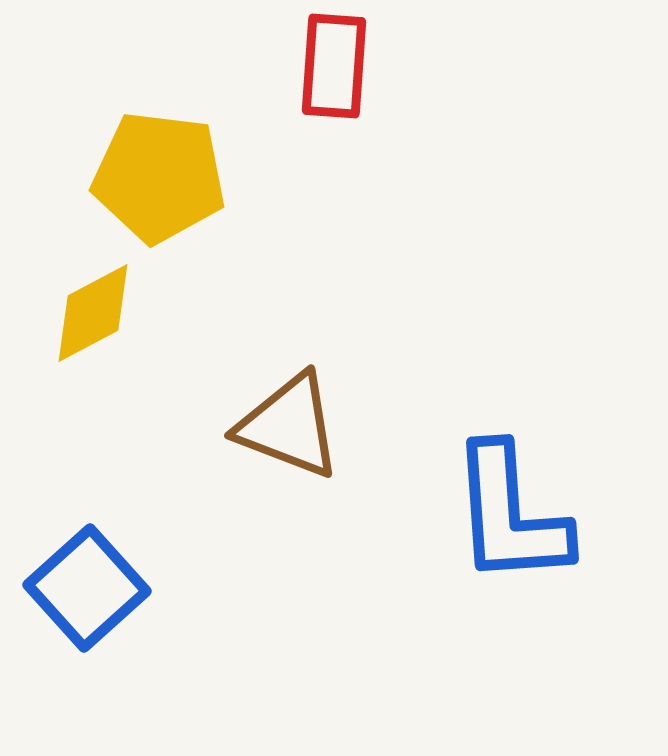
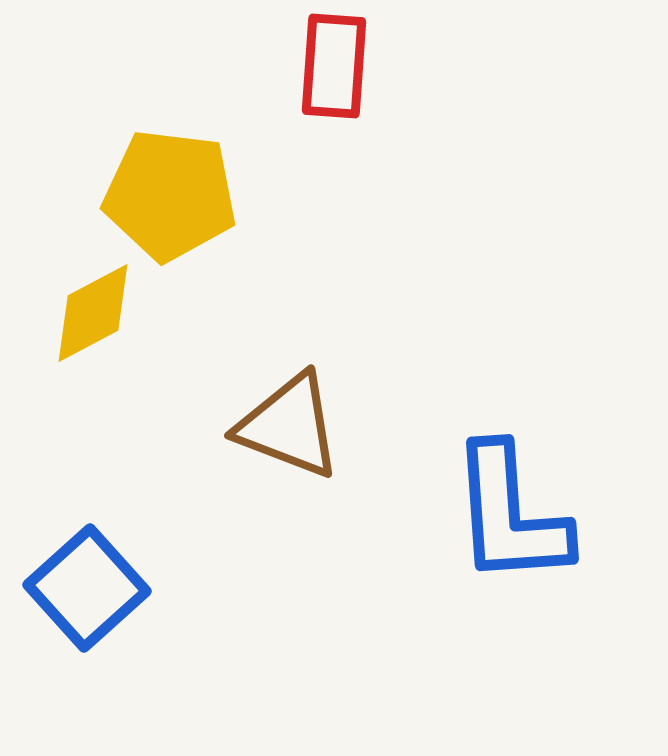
yellow pentagon: moved 11 px right, 18 px down
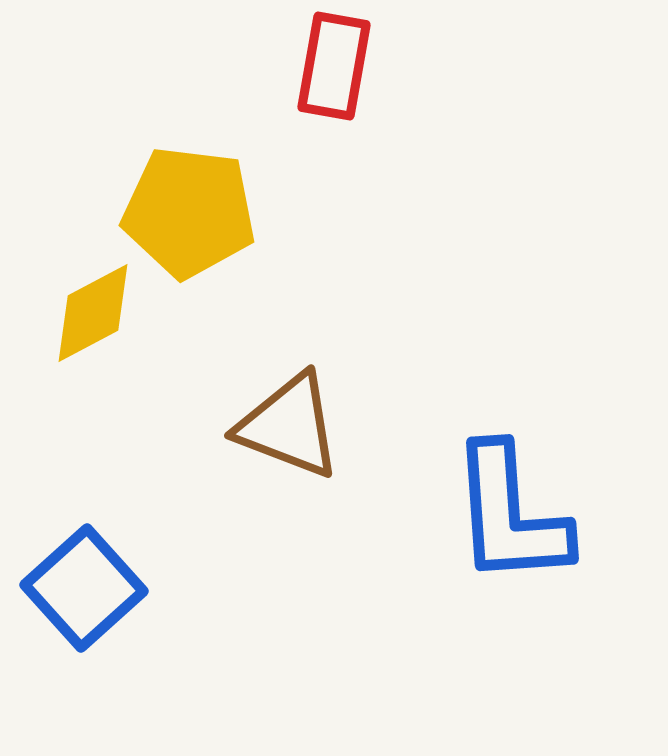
red rectangle: rotated 6 degrees clockwise
yellow pentagon: moved 19 px right, 17 px down
blue square: moved 3 px left
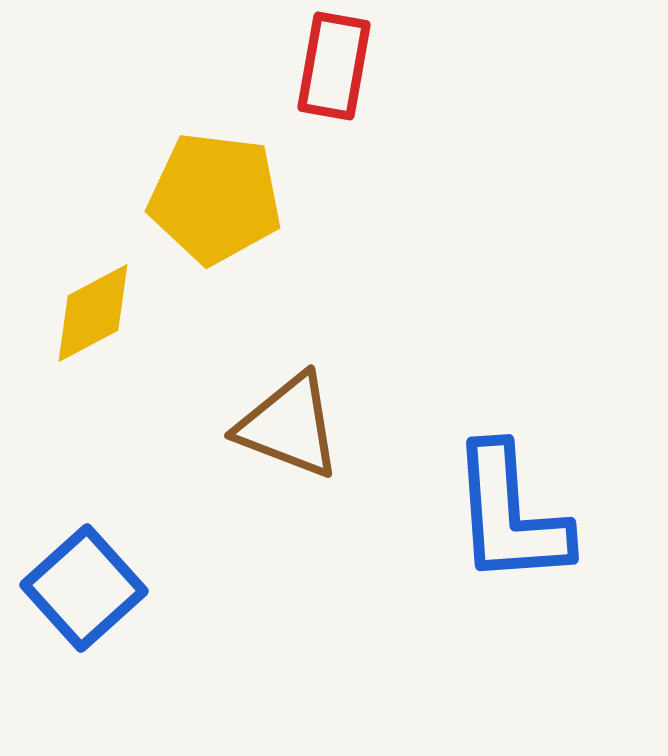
yellow pentagon: moved 26 px right, 14 px up
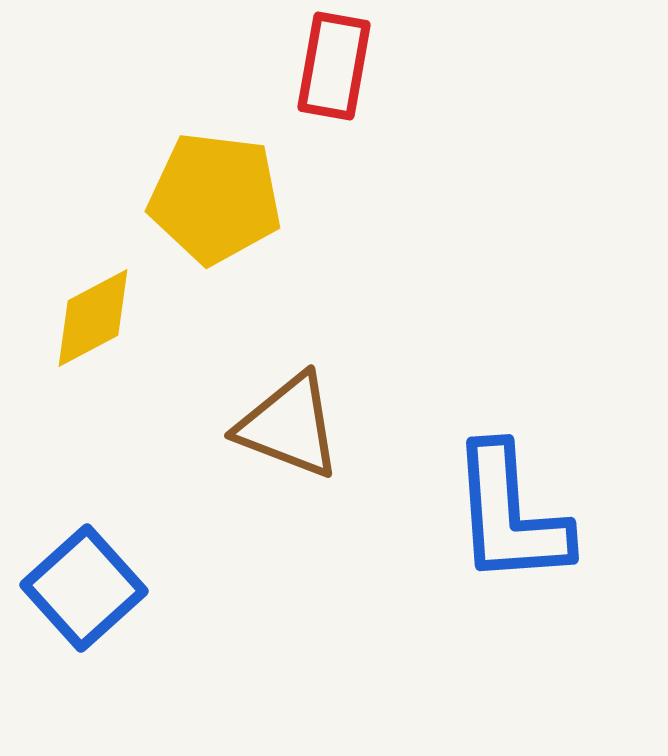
yellow diamond: moved 5 px down
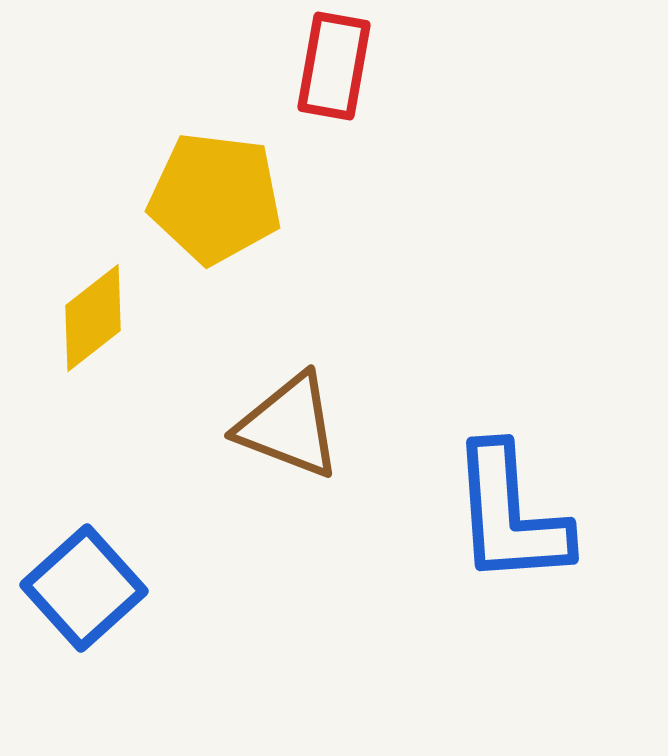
yellow diamond: rotated 10 degrees counterclockwise
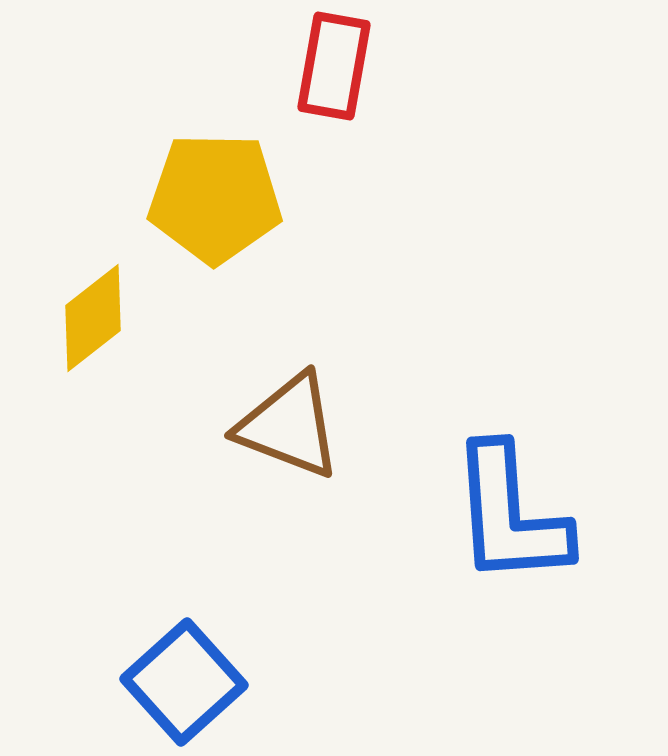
yellow pentagon: rotated 6 degrees counterclockwise
blue square: moved 100 px right, 94 px down
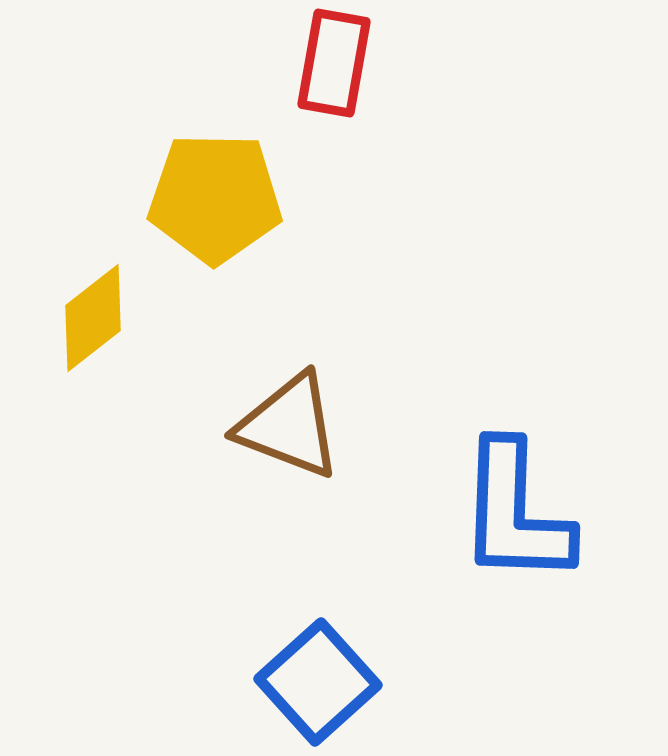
red rectangle: moved 3 px up
blue L-shape: moved 5 px right, 2 px up; rotated 6 degrees clockwise
blue square: moved 134 px right
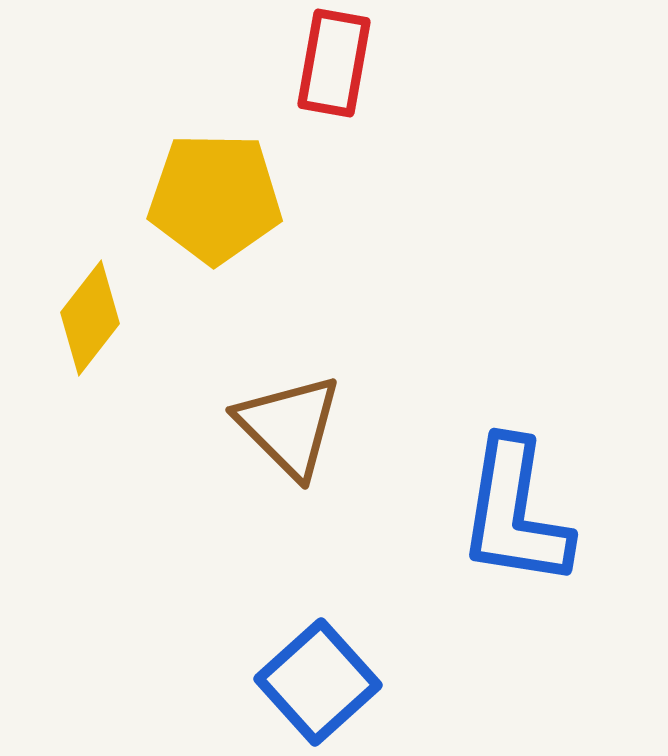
yellow diamond: moved 3 px left; rotated 14 degrees counterclockwise
brown triangle: rotated 24 degrees clockwise
blue L-shape: rotated 7 degrees clockwise
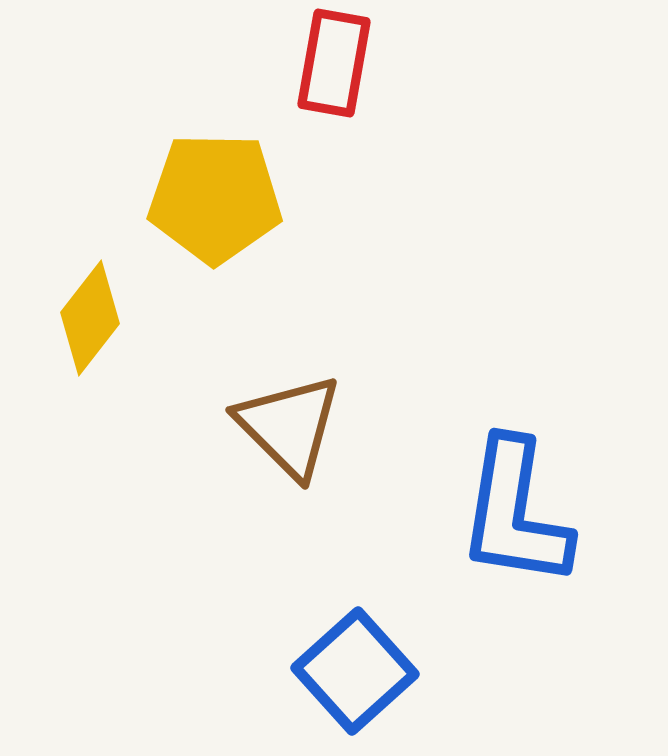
blue square: moved 37 px right, 11 px up
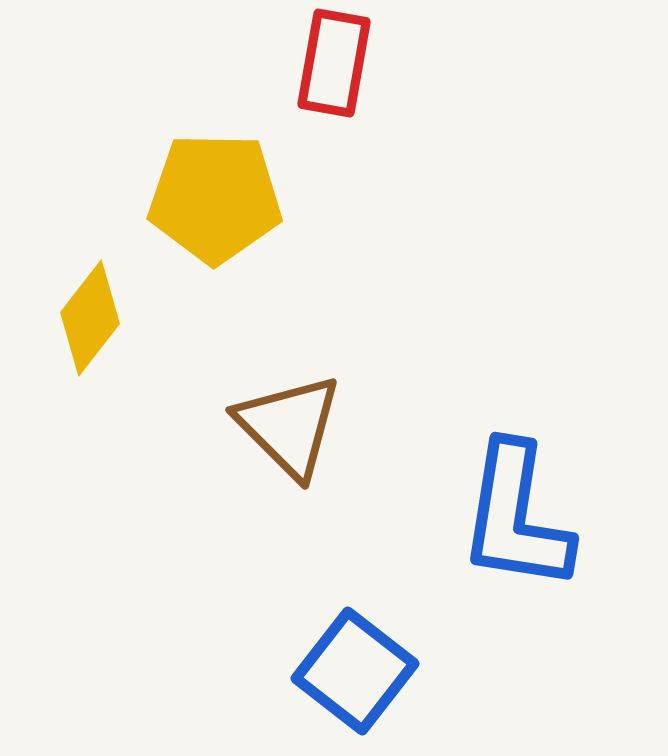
blue L-shape: moved 1 px right, 4 px down
blue square: rotated 10 degrees counterclockwise
